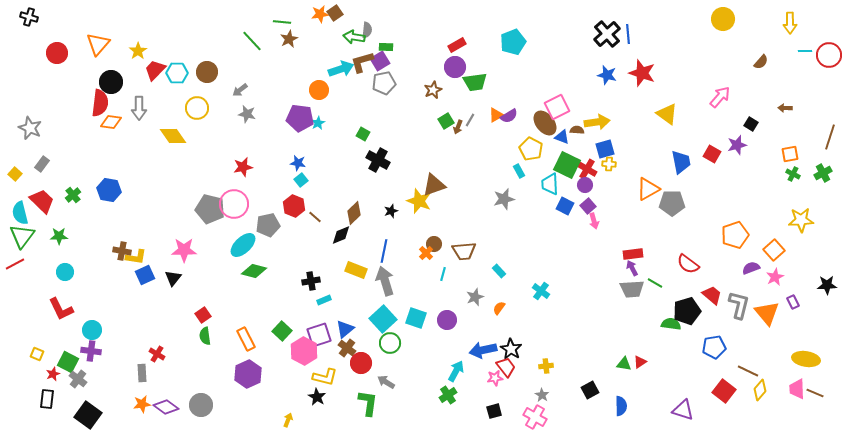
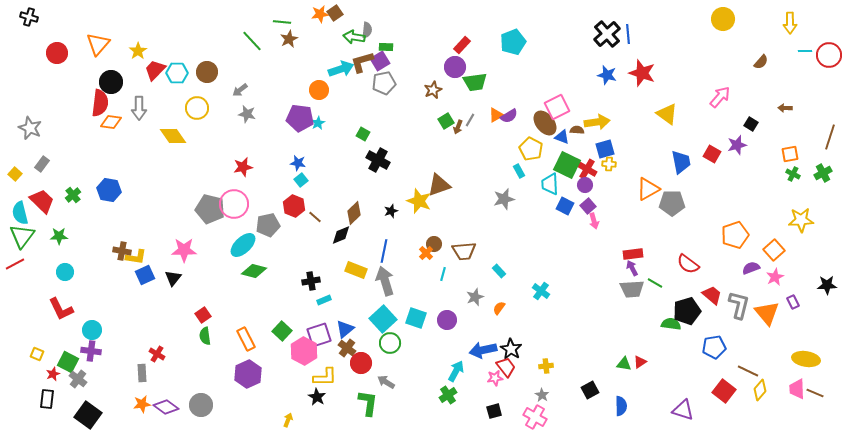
red rectangle at (457, 45): moved 5 px right; rotated 18 degrees counterclockwise
brown triangle at (434, 185): moved 5 px right
yellow L-shape at (325, 377): rotated 15 degrees counterclockwise
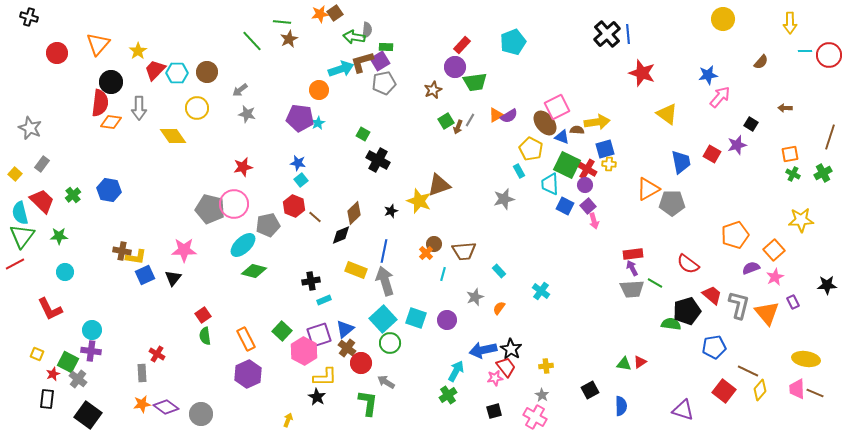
blue star at (607, 75): moved 101 px right; rotated 24 degrees counterclockwise
red L-shape at (61, 309): moved 11 px left
gray circle at (201, 405): moved 9 px down
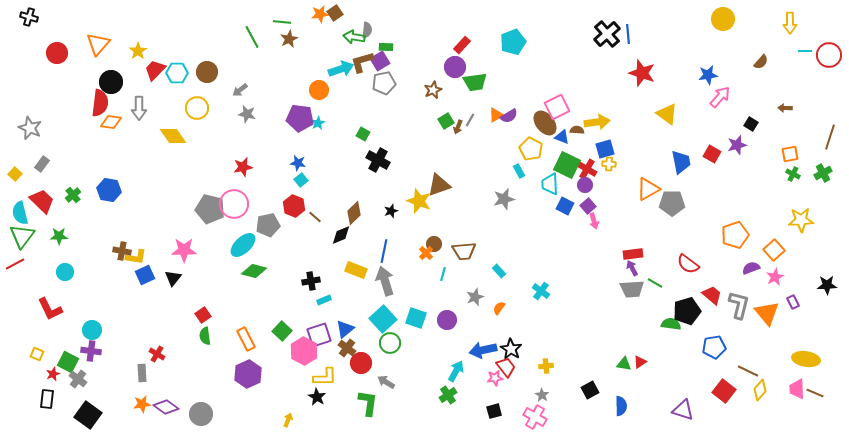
green line at (252, 41): moved 4 px up; rotated 15 degrees clockwise
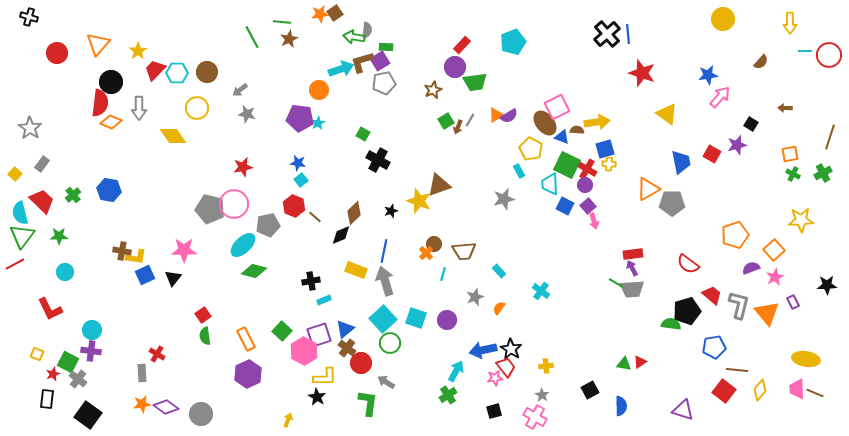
orange diamond at (111, 122): rotated 15 degrees clockwise
gray star at (30, 128): rotated 10 degrees clockwise
green line at (655, 283): moved 39 px left
brown line at (748, 371): moved 11 px left, 1 px up; rotated 20 degrees counterclockwise
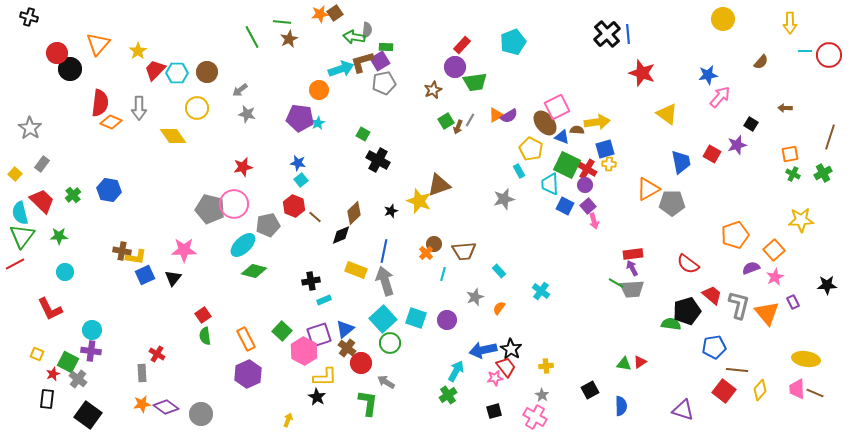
black circle at (111, 82): moved 41 px left, 13 px up
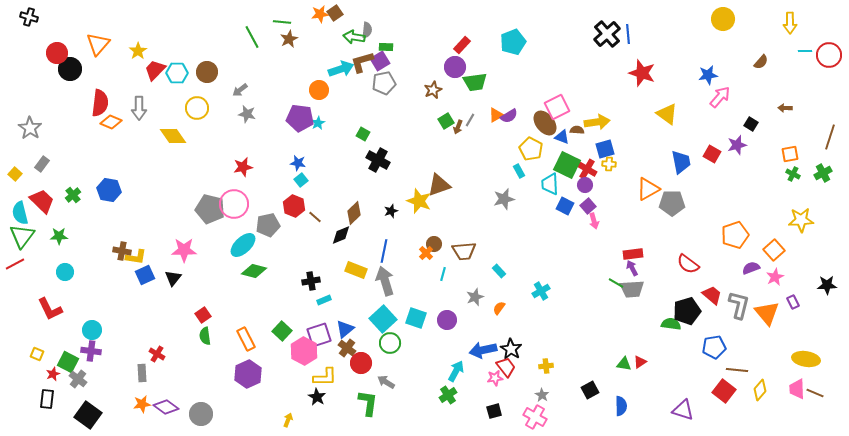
cyan cross at (541, 291): rotated 24 degrees clockwise
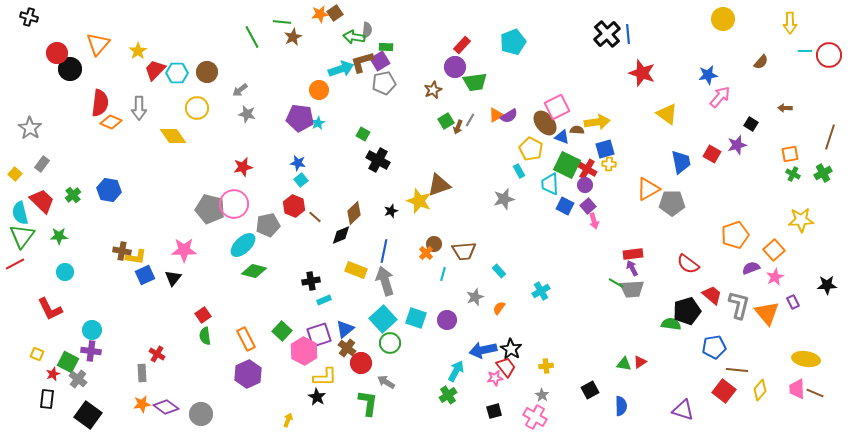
brown star at (289, 39): moved 4 px right, 2 px up
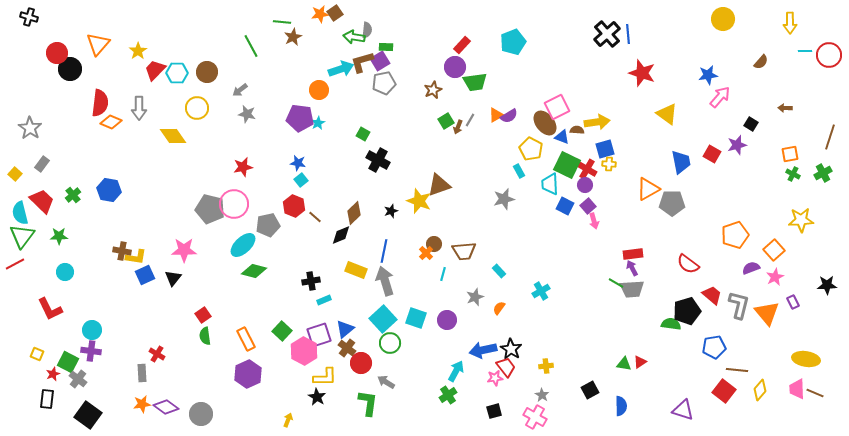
green line at (252, 37): moved 1 px left, 9 px down
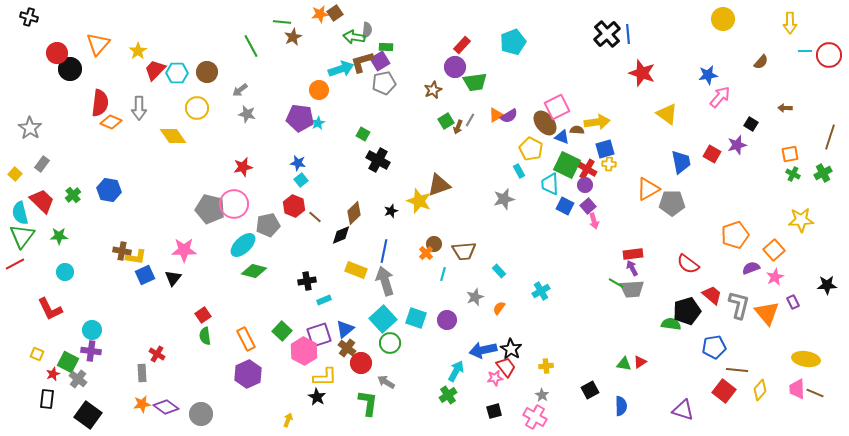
black cross at (311, 281): moved 4 px left
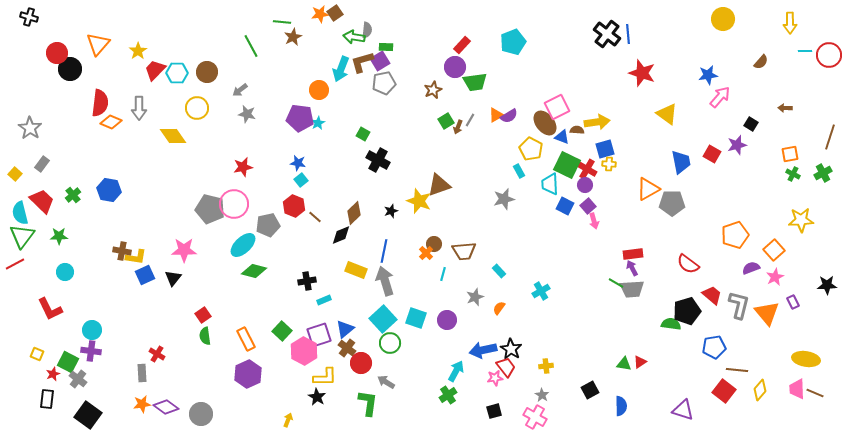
black cross at (607, 34): rotated 12 degrees counterclockwise
cyan arrow at (341, 69): rotated 130 degrees clockwise
